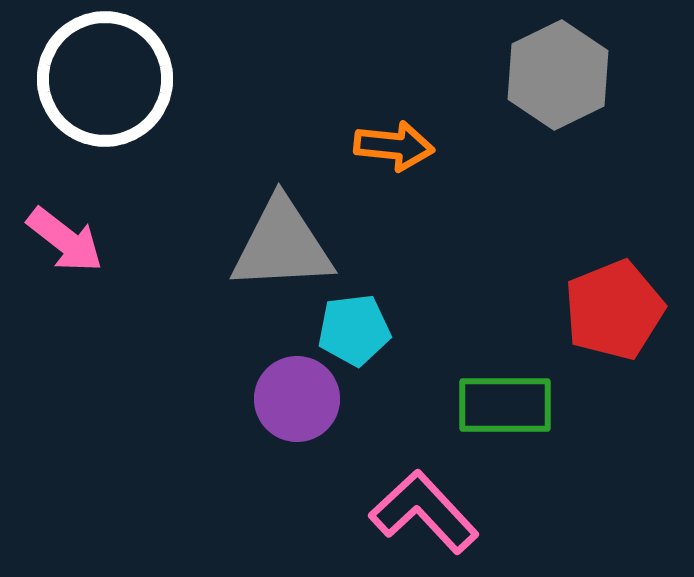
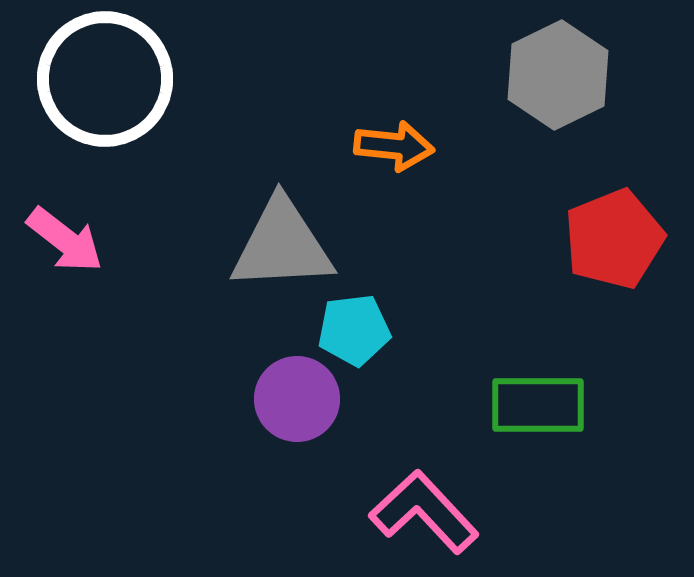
red pentagon: moved 71 px up
green rectangle: moved 33 px right
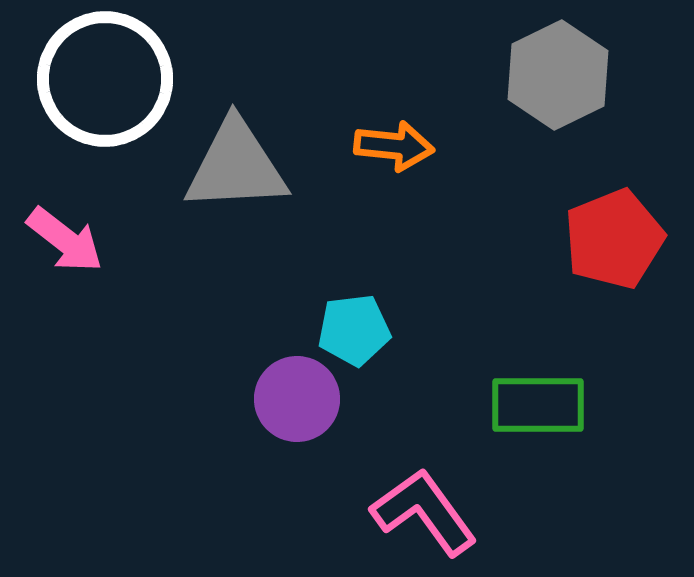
gray triangle: moved 46 px left, 79 px up
pink L-shape: rotated 7 degrees clockwise
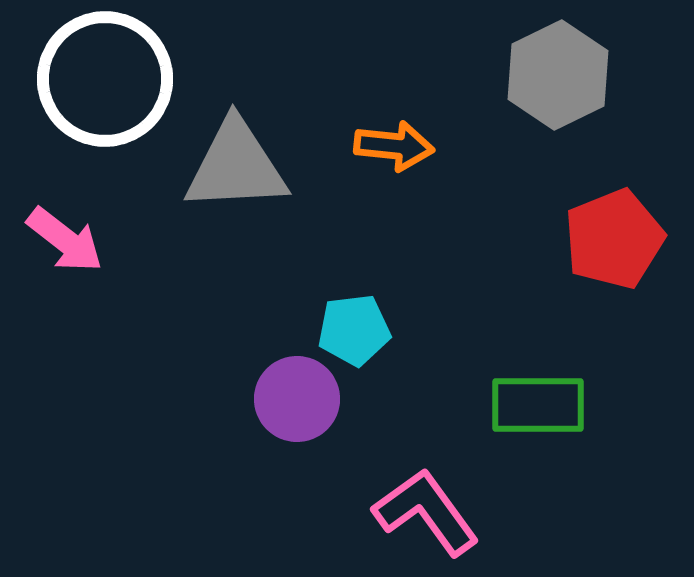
pink L-shape: moved 2 px right
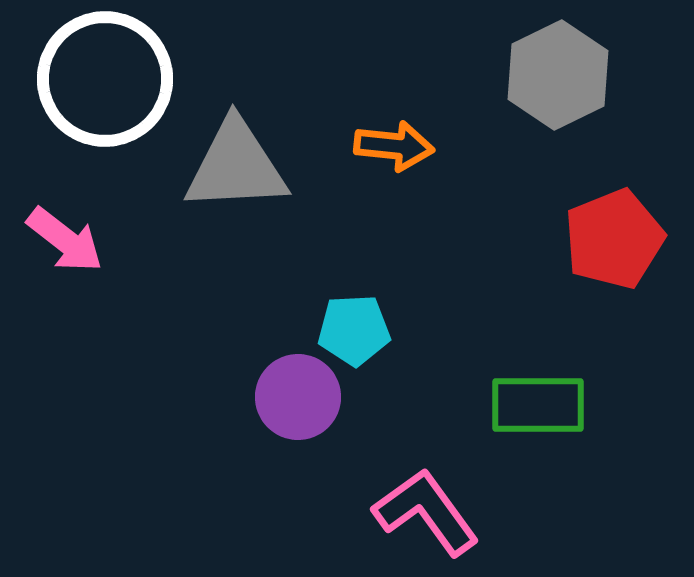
cyan pentagon: rotated 4 degrees clockwise
purple circle: moved 1 px right, 2 px up
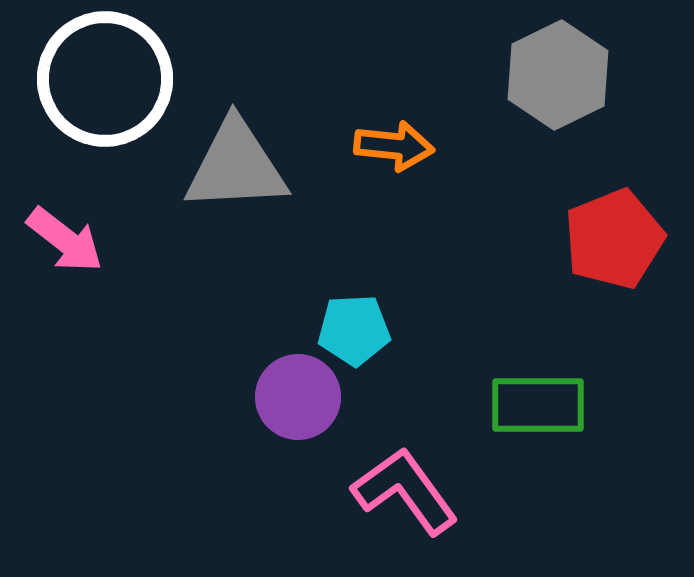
pink L-shape: moved 21 px left, 21 px up
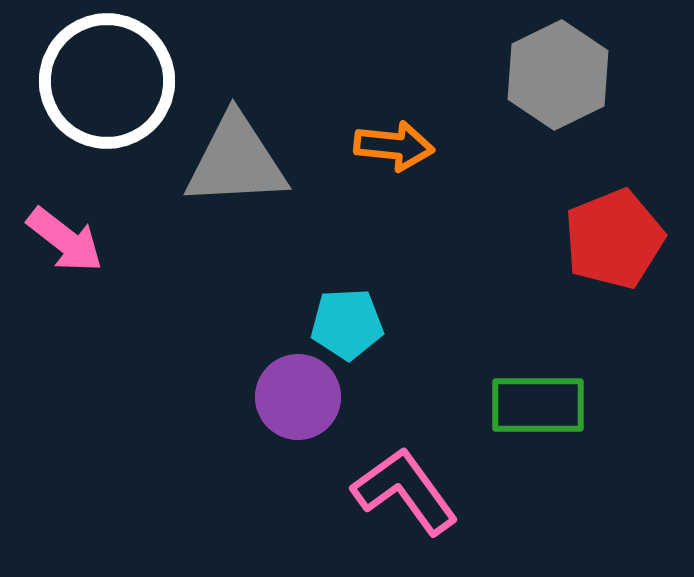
white circle: moved 2 px right, 2 px down
gray triangle: moved 5 px up
cyan pentagon: moved 7 px left, 6 px up
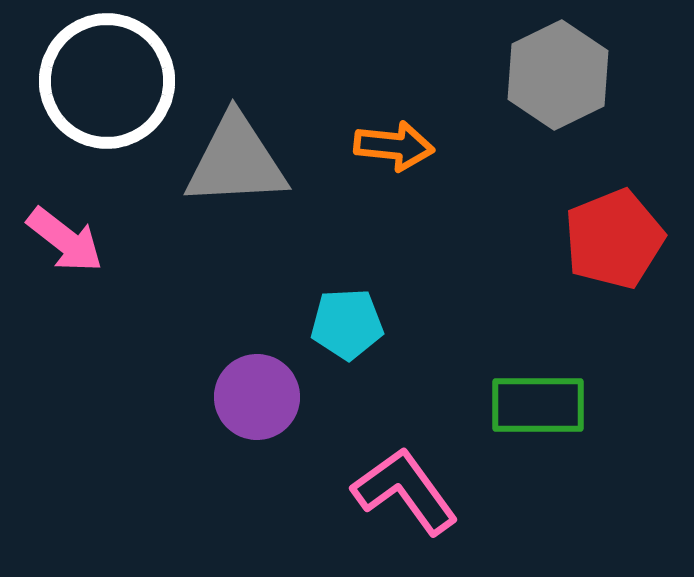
purple circle: moved 41 px left
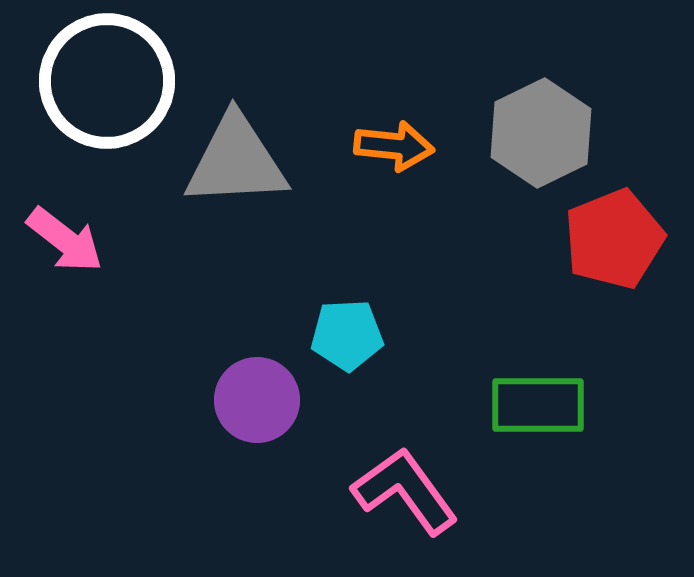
gray hexagon: moved 17 px left, 58 px down
cyan pentagon: moved 11 px down
purple circle: moved 3 px down
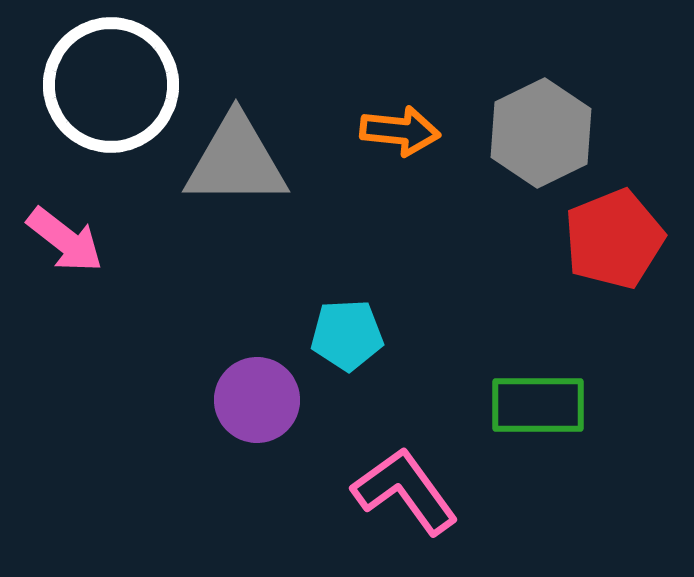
white circle: moved 4 px right, 4 px down
orange arrow: moved 6 px right, 15 px up
gray triangle: rotated 3 degrees clockwise
